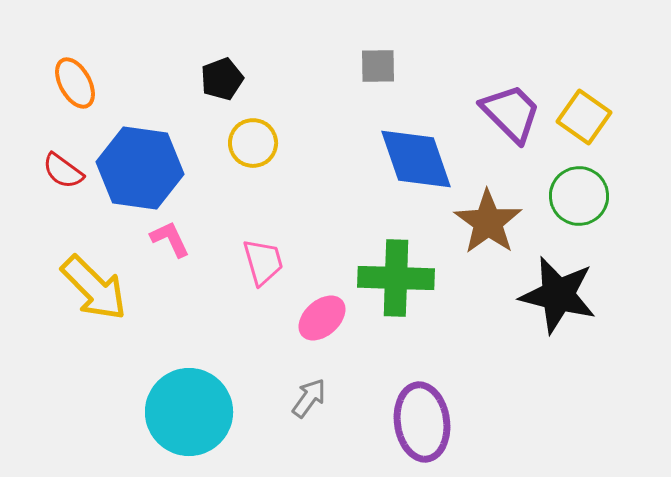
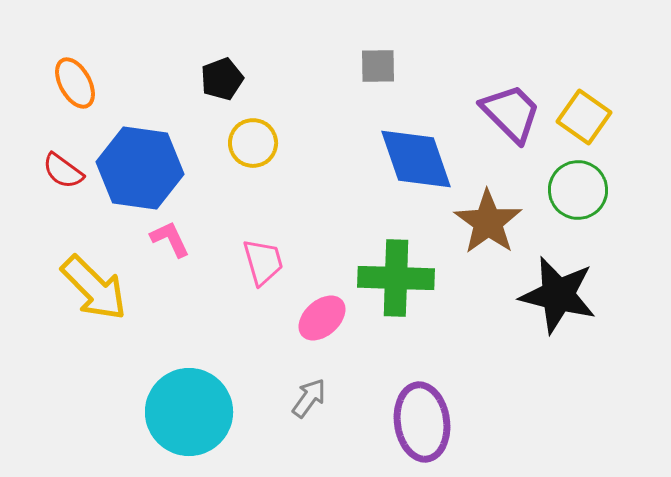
green circle: moved 1 px left, 6 px up
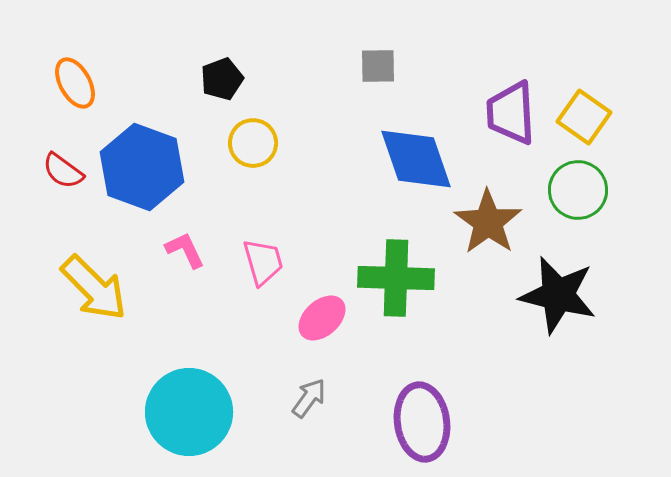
purple trapezoid: rotated 138 degrees counterclockwise
blue hexagon: moved 2 px right, 1 px up; rotated 12 degrees clockwise
pink L-shape: moved 15 px right, 11 px down
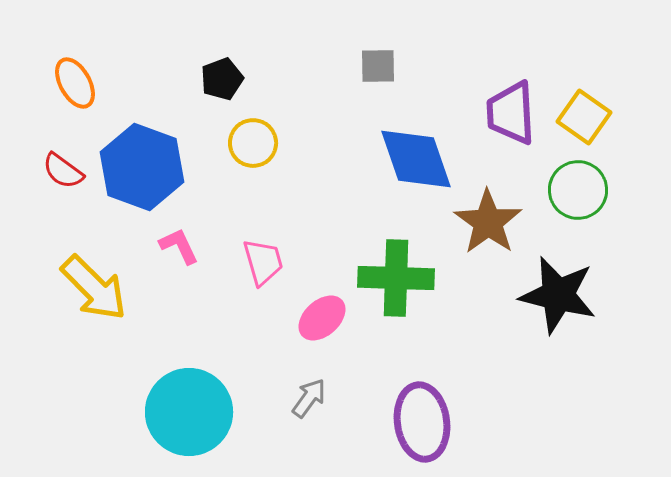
pink L-shape: moved 6 px left, 4 px up
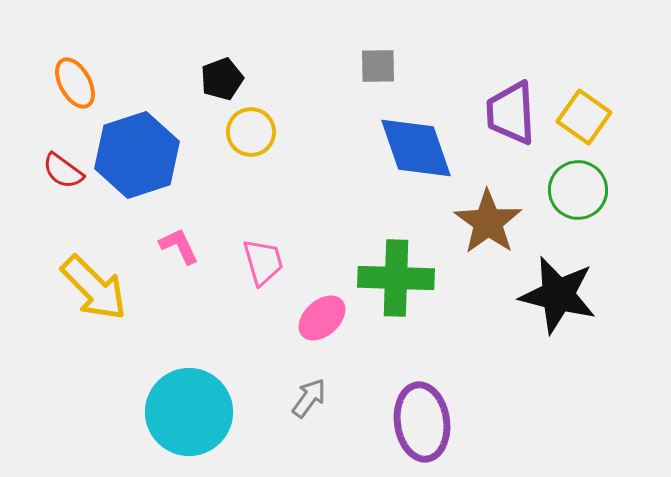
yellow circle: moved 2 px left, 11 px up
blue diamond: moved 11 px up
blue hexagon: moved 5 px left, 12 px up; rotated 22 degrees clockwise
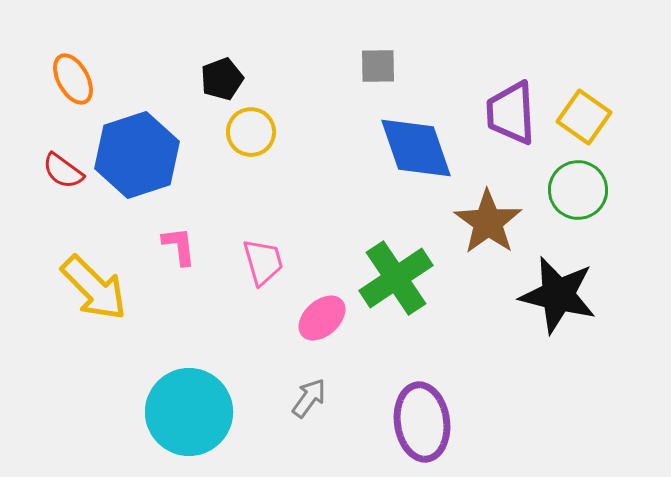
orange ellipse: moved 2 px left, 4 px up
pink L-shape: rotated 18 degrees clockwise
green cross: rotated 36 degrees counterclockwise
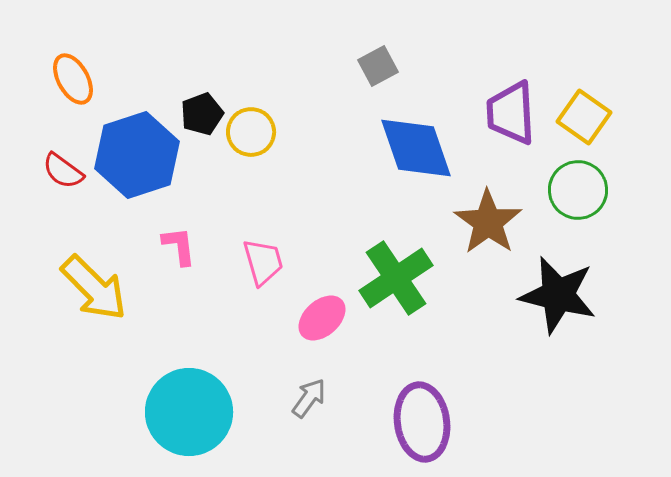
gray square: rotated 27 degrees counterclockwise
black pentagon: moved 20 px left, 35 px down
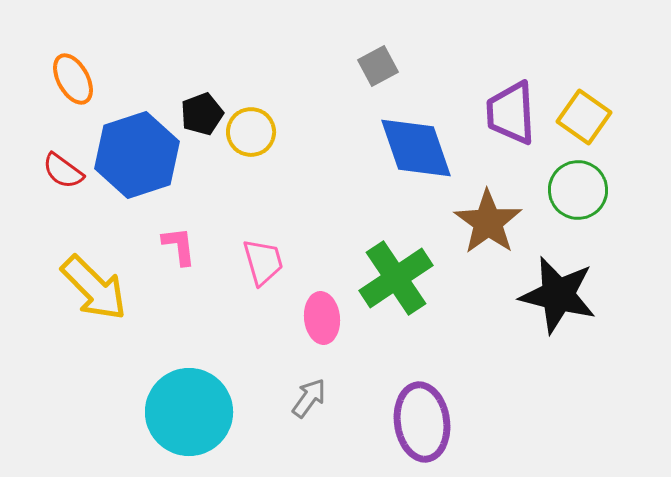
pink ellipse: rotated 54 degrees counterclockwise
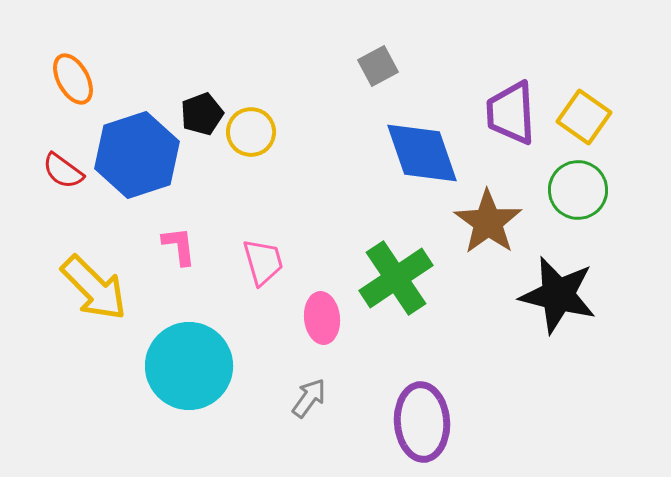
blue diamond: moved 6 px right, 5 px down
cyan circle: moved 46 px up
purple ellipse: rotated 4 degrees clockwise
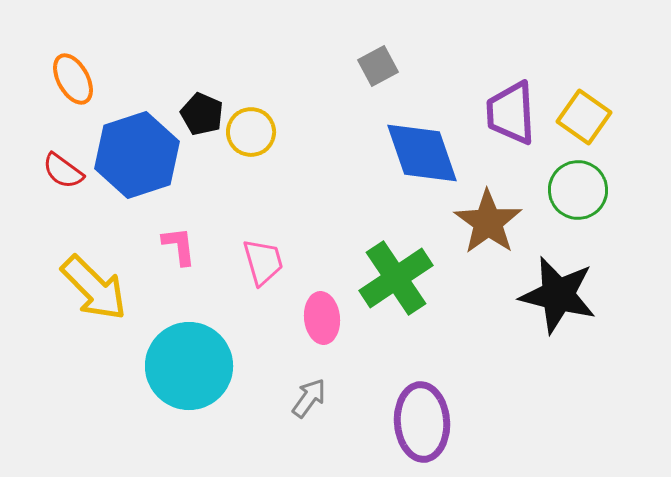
black pentagon: rotated 27 degrees counterclockwise
